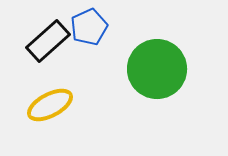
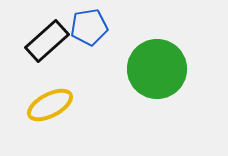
blue pentagon: rotated 15 degrees clockwise
black rectangle: moved 1 px left
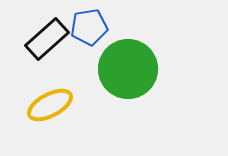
black rectangle: moved 2 px up
green circle: moved 29 px left
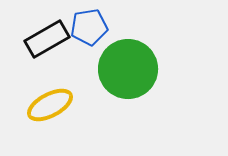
black rectangle: rotated 12 degrees clockwise
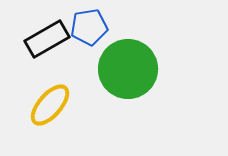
yellow ellipse: rotated 21 degrees counterclockwise
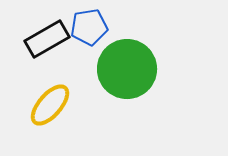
green circle: moved 1 px left
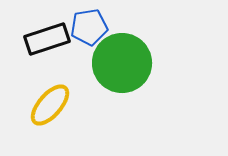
black rectangle: rotated 12 degrees clockwise
green circle: moved 5 px left, 6 px up
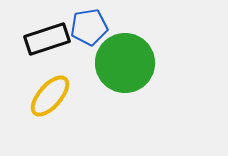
green circle: moved 3 px right
yellow ellipse: moved 9 px up
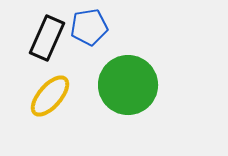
black rectangle: moved 1 px up; rotated 48 degrees counterclockwise
green circle: moved 3 px right, 22 px down
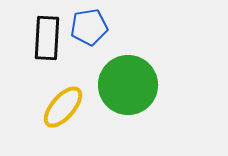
black rectangle: rotated 21 degrees counterclockwise
yellow ellipse: moved 13 px right, 11 px down
